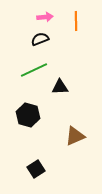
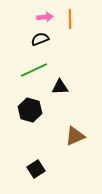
orange line: moved 6 px left, 2 px up
black hexagon: moved 2 px right, 5 px up
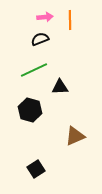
orange line: moved 1 px down
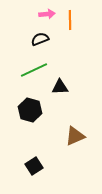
pink arrow: moved 2 px right, 3 px up
black square: moved 2 px left, 3 px up
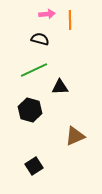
black semicircle: rotated 36 degrees clockwise
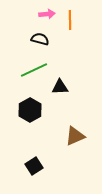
black hexagon: rotated 15 degrees clockwise
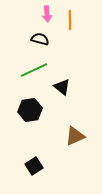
pink arrow: rotated 91 degrees clockwise
black triangle: moved 2 px right; rotated 42 degrees clockwise
black hexagon: rotated 20 degrees clockwise
